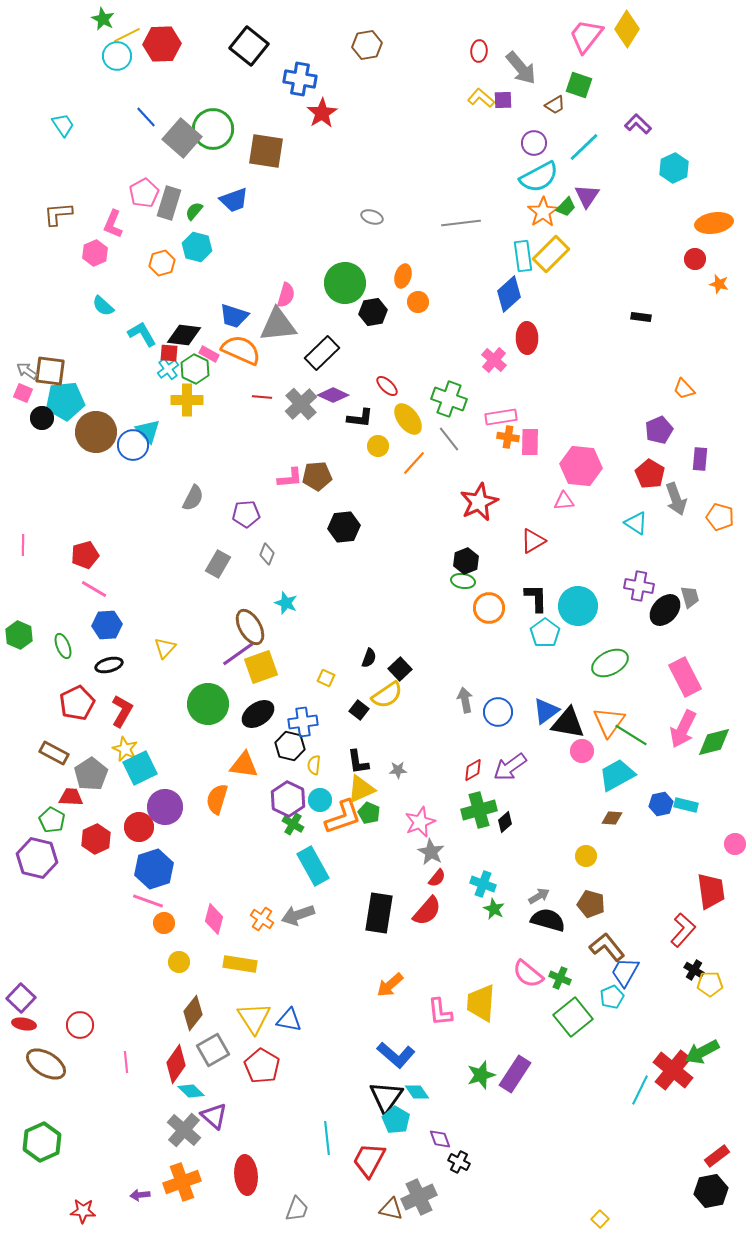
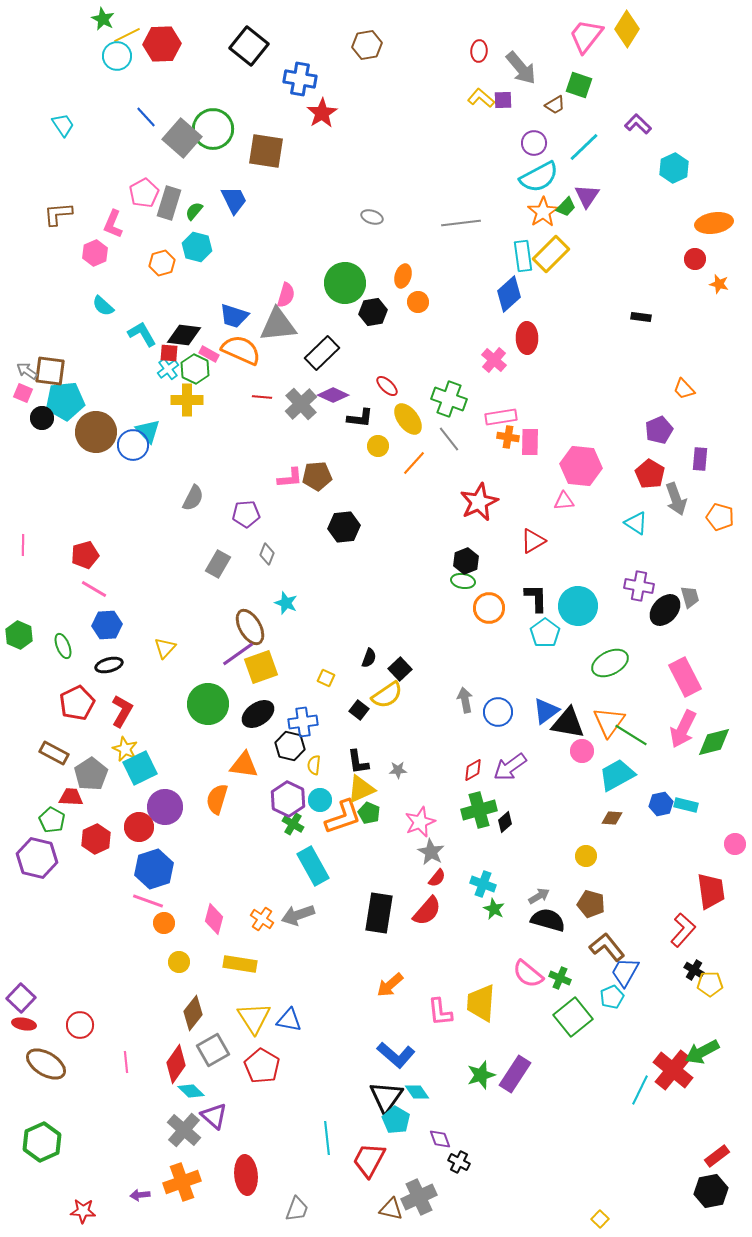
blue trapezoid at (234, 200): rotated 96 degrees counterclockwise
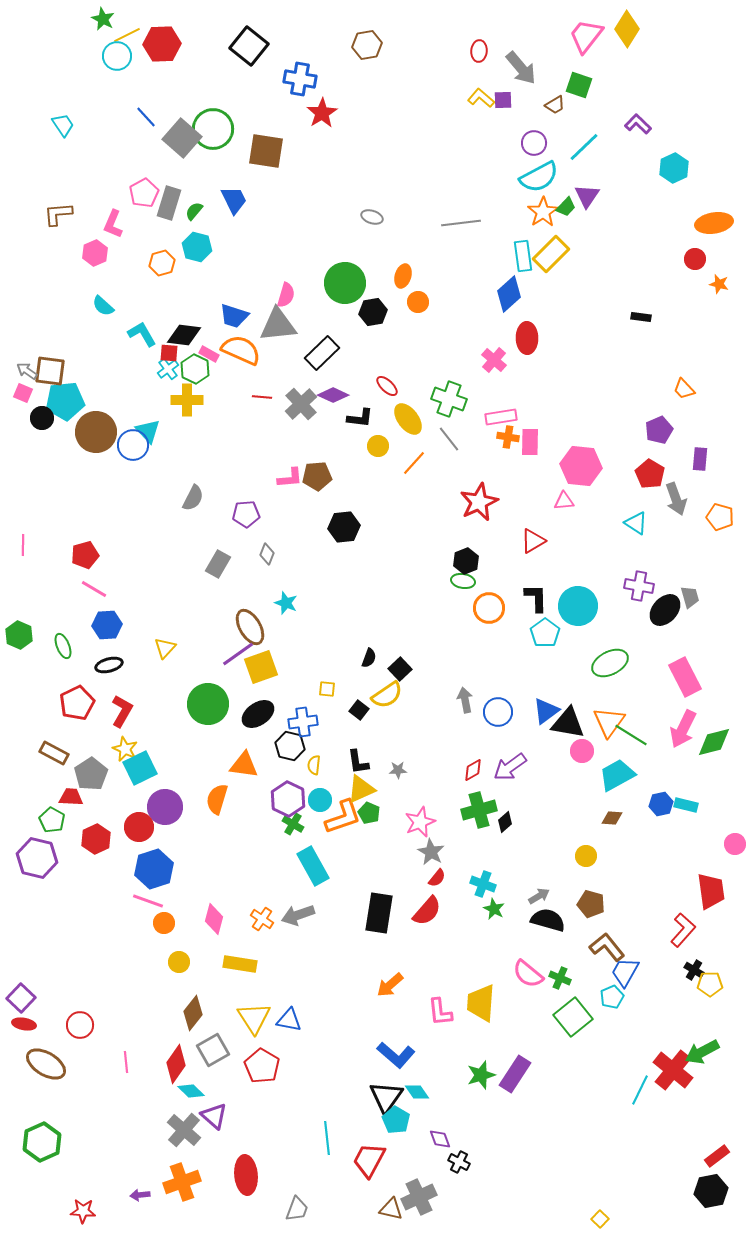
yellow square at (326, 678): moved 1 px right, 11 px down; rotated 18 degrees counterclockwise
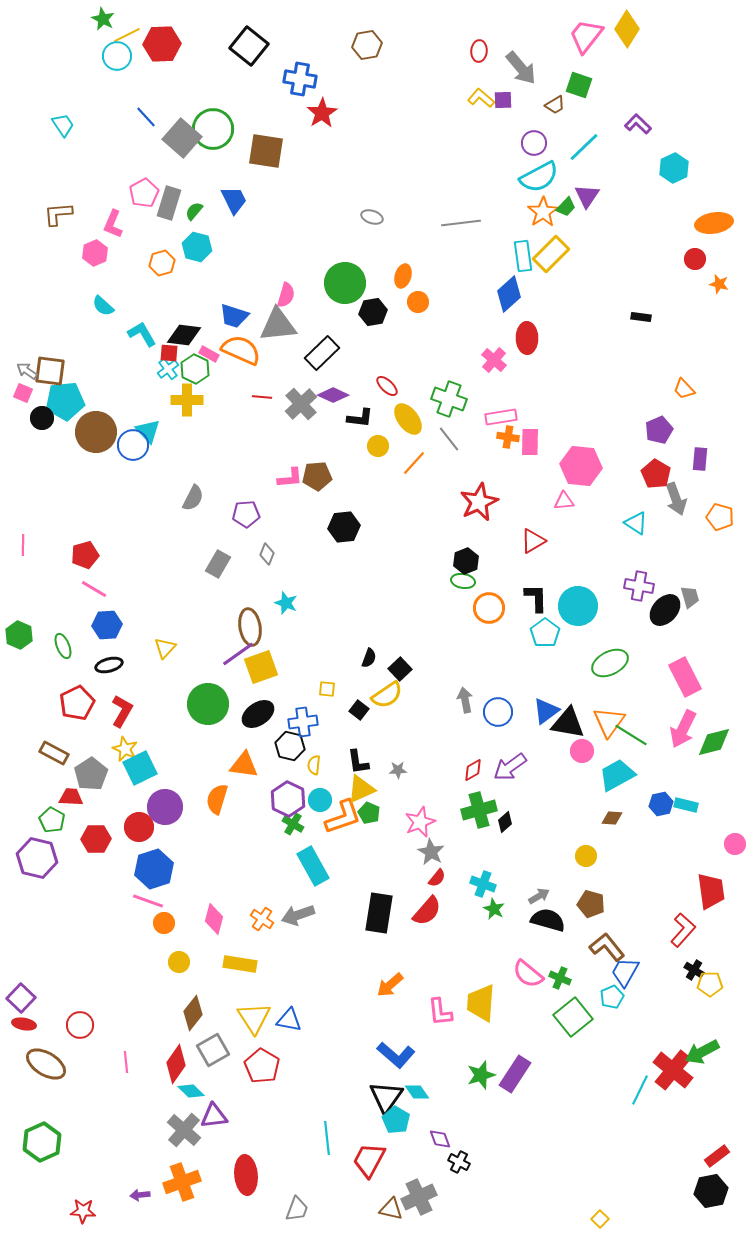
red pentagon at (650, 474): moved 6 px right
brown ellipse at (250, 627): rotated 21 degrees clockwise
red hexagon at (96, 839): rotated 24 degrees clockwise
purple triangle at (214, 1116): rotated 48 degrees counterclockwise
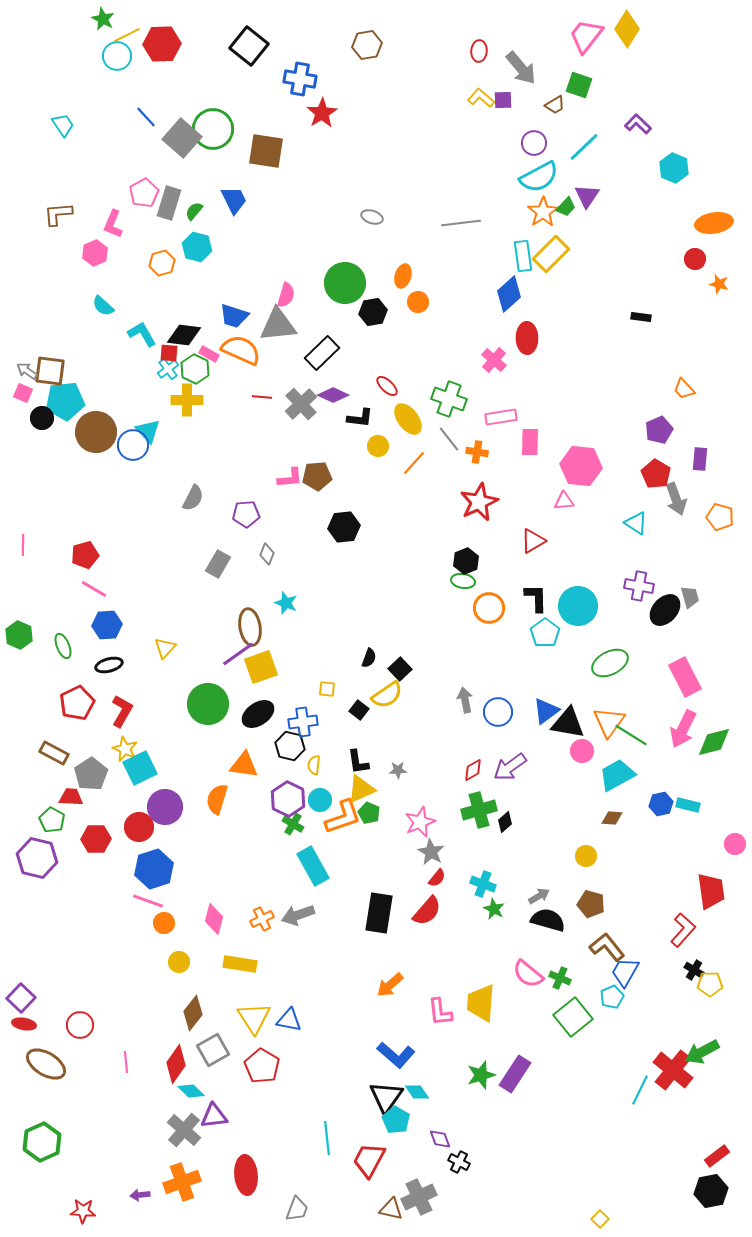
cyan hexagon at (674, 168): rotated 12 degrees counterclockwise
orange cross at (508, 437): moved 31 px left, 15 px down
cyan rectangle at (686, 805): moved 2 px right
orange cross at (262, 919): rotated 30 degrees clockwise
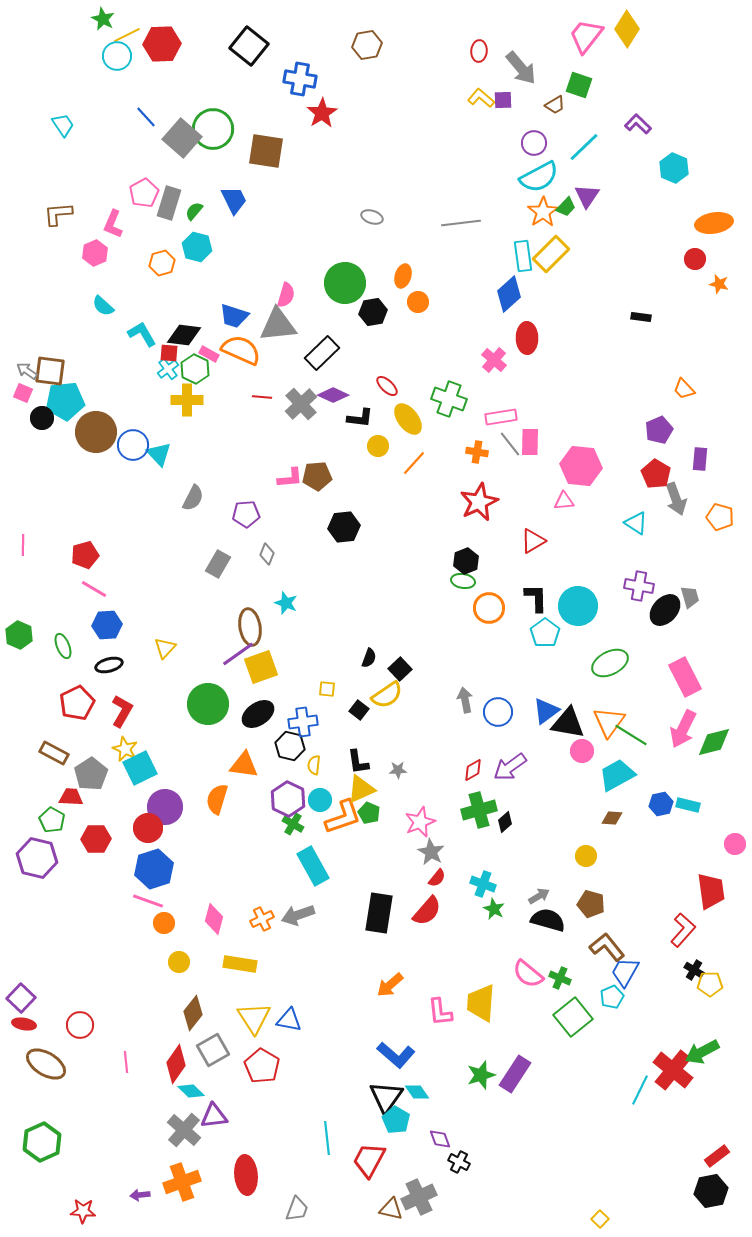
cyan triangle at (148, 431): moved 11 px right, 23 px down
gray line at (449, 439): moved 61 px right, 5 px down
red circle at (139, 827): moved 9 px right, 1 px down
